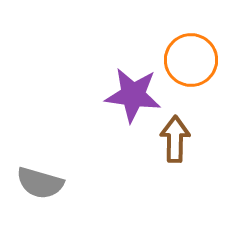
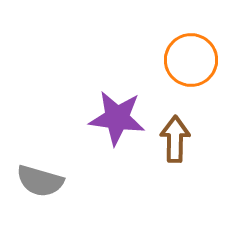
purple star: moved 16 px left, 23 px down
gray semicircle: moved 2 px up
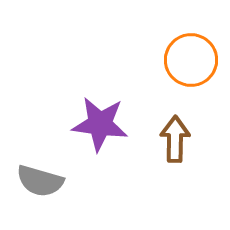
purple star: moved 17 px left, 6 px down
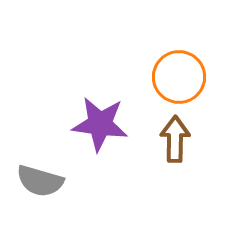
orange circle: moved 12 px left, 17 px down
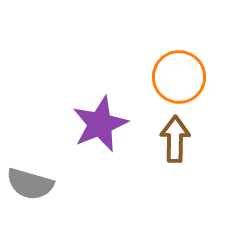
purple star: rotated 30 degrees counterclockwise
gray semicircle: moved 10 px left, 3 px down
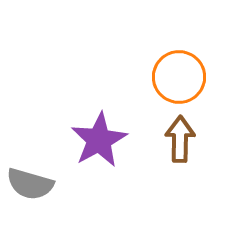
purple star: moved 1 px left, 16 px down; rotated 6 degrees counterclockwise
brown arrow: moved 5 px right
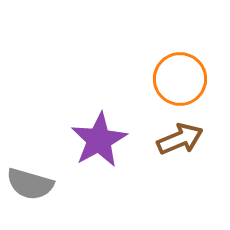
orange circle: moved 1 px right, 2 px down
brown arrow: rotated 66 degrees clockwise
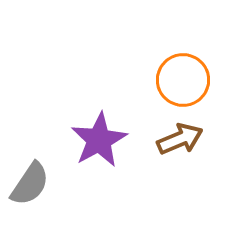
orange circle: moved 3 px right, 1 px down
gray semicircle: rotated 72 degrees counterclockwise
